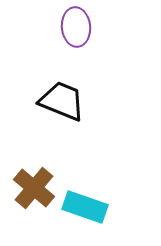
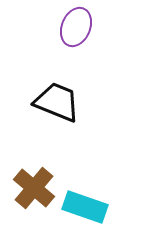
purple ellipse: rotated 27 degrees clockwise
black trapezoid: moved 5 px left, 1 px down
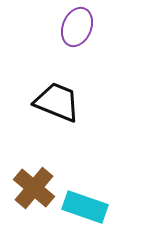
purple ellipse: moved 1 px right
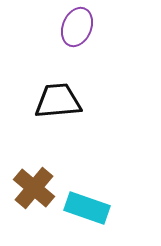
black trapezoid: moved 1 px right, 1 px up; rotated 27 degrees counterclockwise
cyan rectangle: moved 2 px right, 1 px down
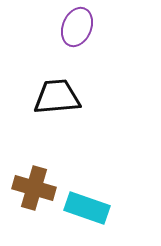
black trapezoid: moved 1 px left, 4 px up
brown cross: rotated 24 degrees counterclockwise
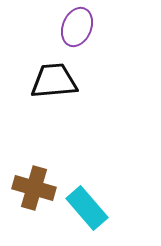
black trapezoid: moved 3 px left, 16 px up
cyan rectangle: rotated 30 degrees clockwise
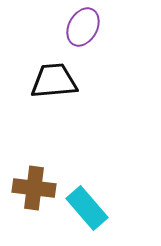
purple ellipse: moved 6 px right; rotated 6 degrees clockwise
brown cross: rotated 9 degrees counterclockwise
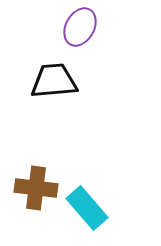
purple ellipse: moved 3 px left
brown cross: moved 2 px right
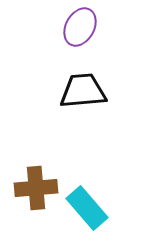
black trapezoid: moved 29 px right, 10 px down
brown cross: rotated 12 degrees counterclockwise
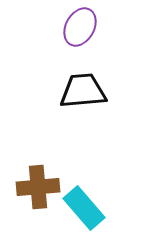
brown cross: moved 2 px right, 1 px up
cyan rectangle: moved 3 px left
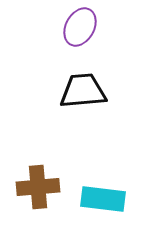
cyan rectangle: moved 19 px right, 9 px up; rotated 42 degrees counterclockwise
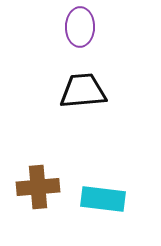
purple ellipse: rotated 27 degrees counterclockwise
